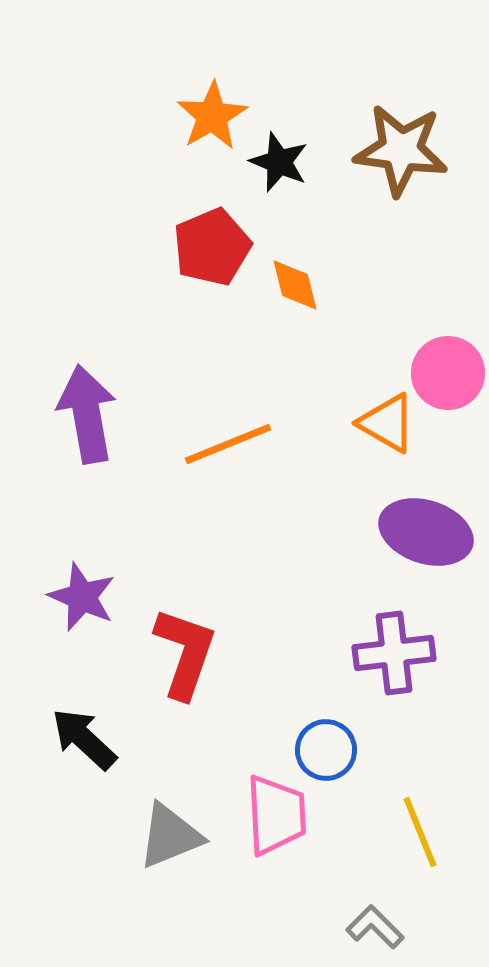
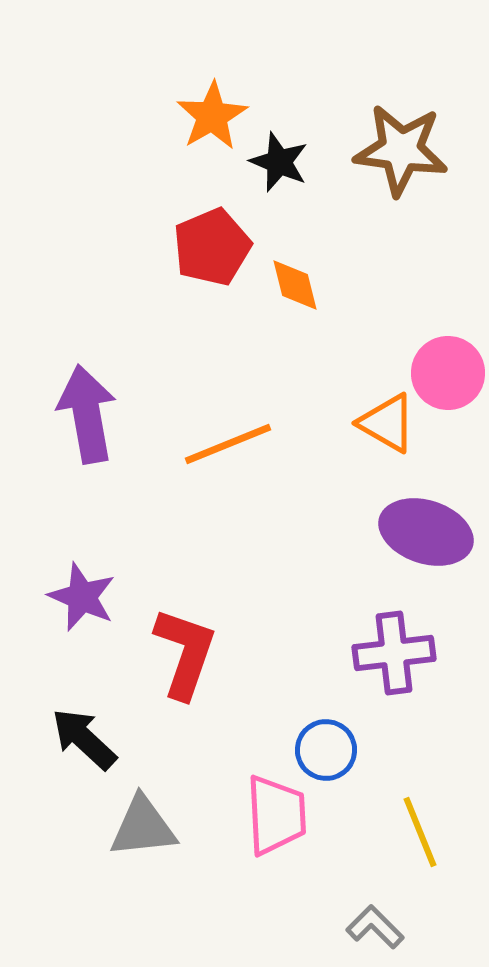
gray triangle: moved 27 px left, 9 px up; rotated 16 degrees clockwise
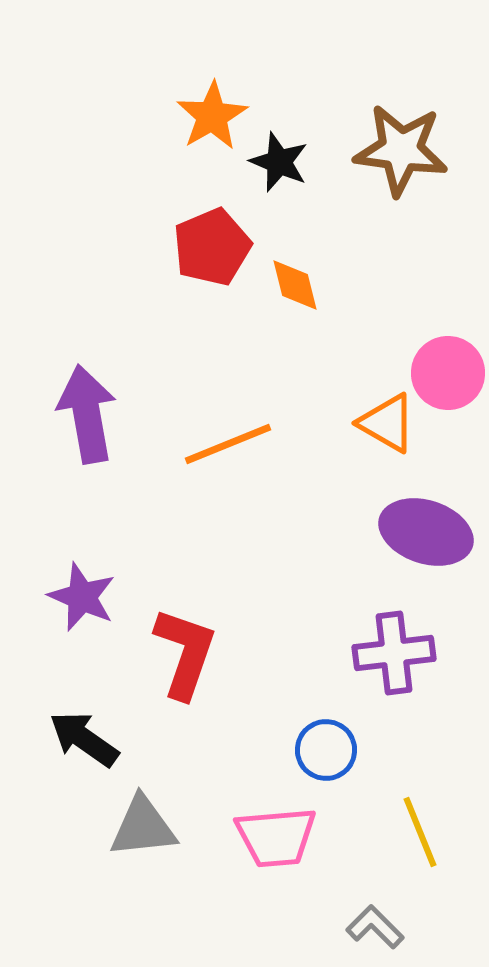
black arrow: rotated 8 degrees counterclockwise
pink trapezoid: moved 22 px down; rotated 88 degrees clockwise
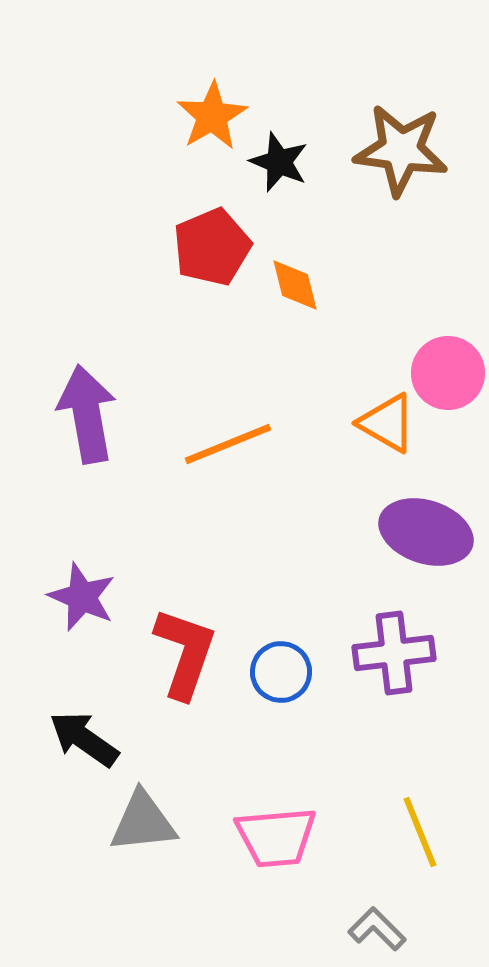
blue circle: moved 45 px left, 78 px up
gray triangle: moved 5 px up
gray L-shape: moved 2 px right, 2 px down
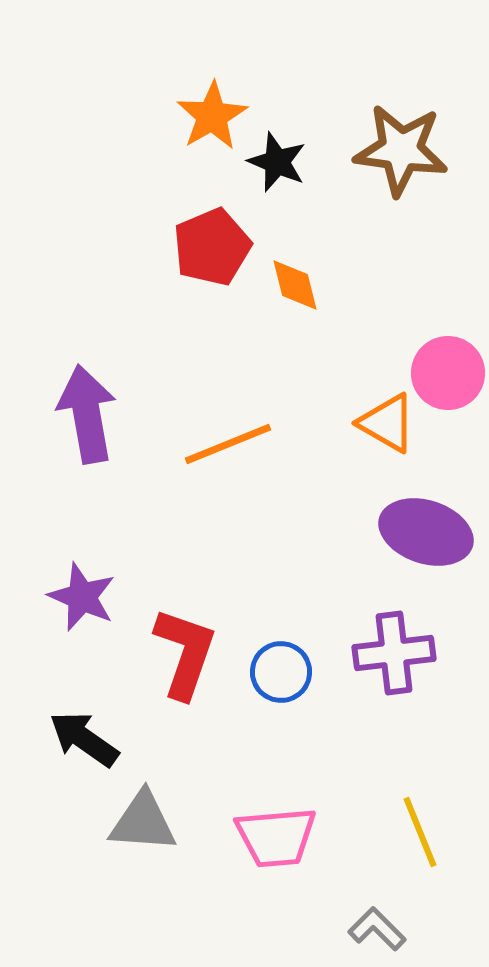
black star: moved 2 px left
gray triangle: rotated 10 degrees clockwise
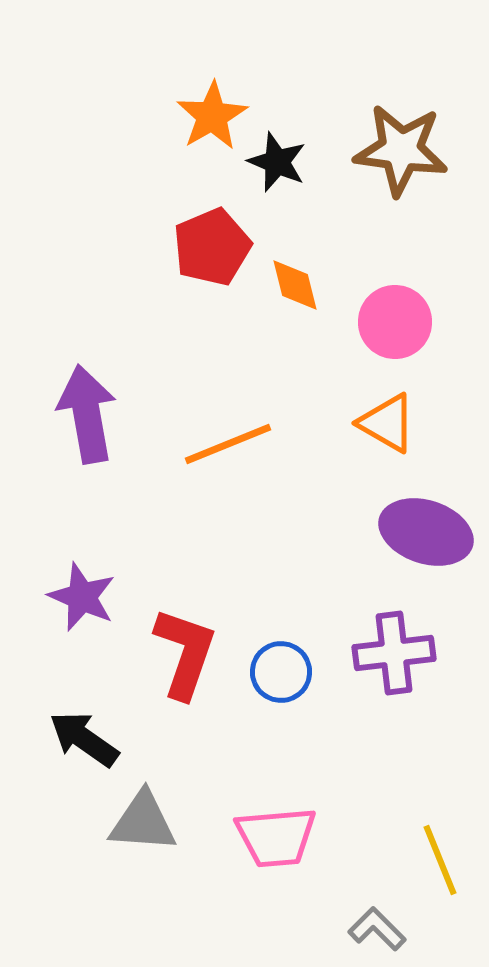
pink circle: moved 53 px left, 51 px up
yellow line: moved 20 px right, 28 px down
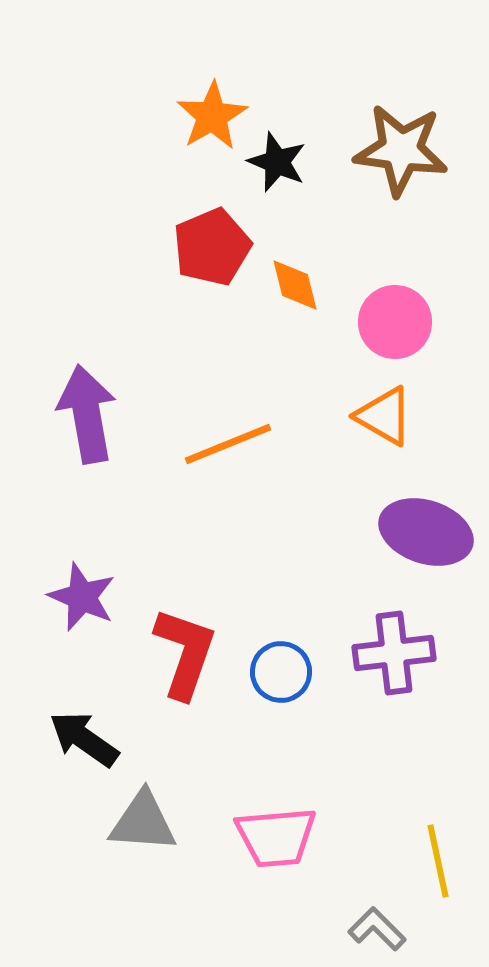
orange triangle: moved 3 px left, 7 px up
yellow line: moved 2 px left, 1 px down; rotated 10 degrees clockwise
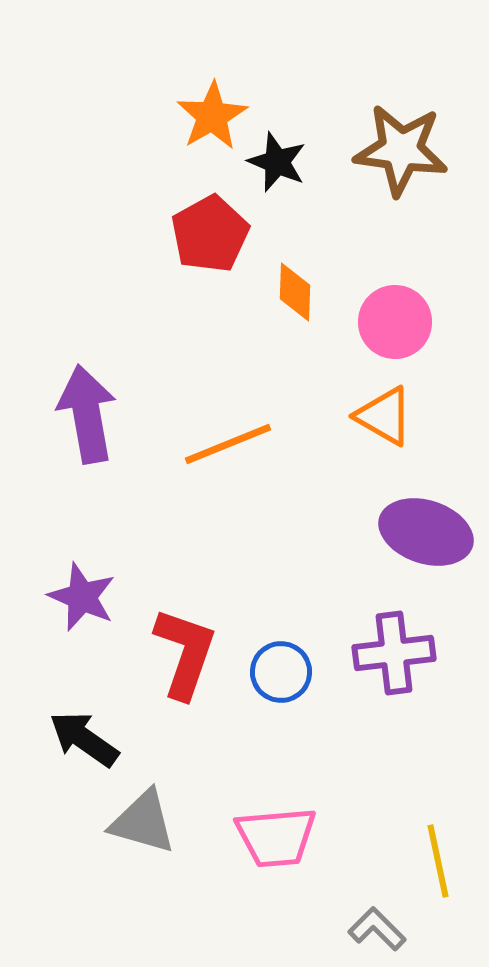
red pentagon: moved 2 px left, 13 px up; rotated 6 degrees counterclockwise
orange diamond: moved 7 px down; rotated 16 degrees clockwise
gray triangle: rotated 12 degrees clockwise
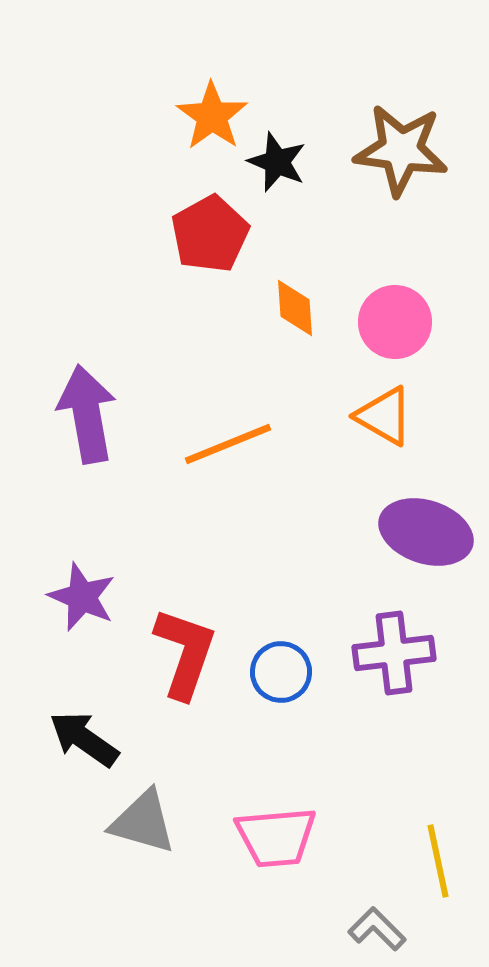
orange star: rotated 6 degrees counterclockwise
orange diamond: moved 16 px down; rotated 6 degrees counterclockwise
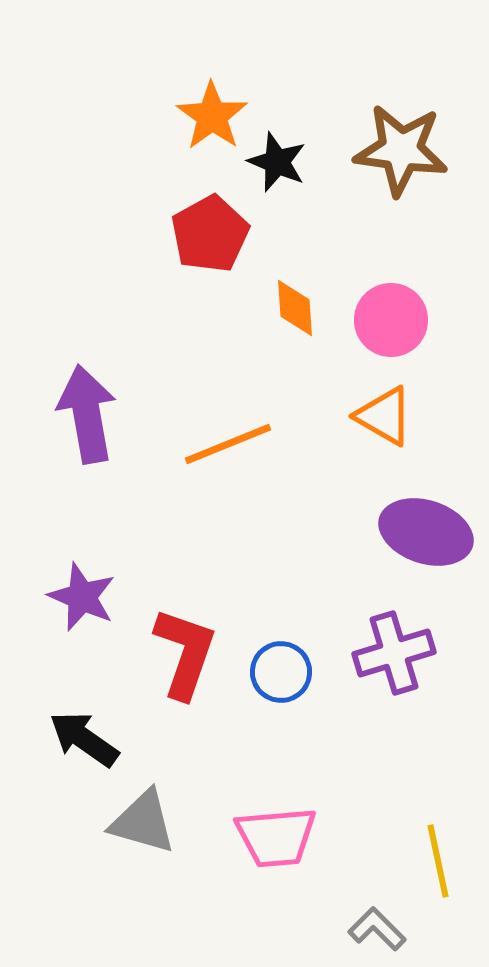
pink circle: moved 4 px left, 2 px up
purple cross: rotated 10 degrees counterclockwise
